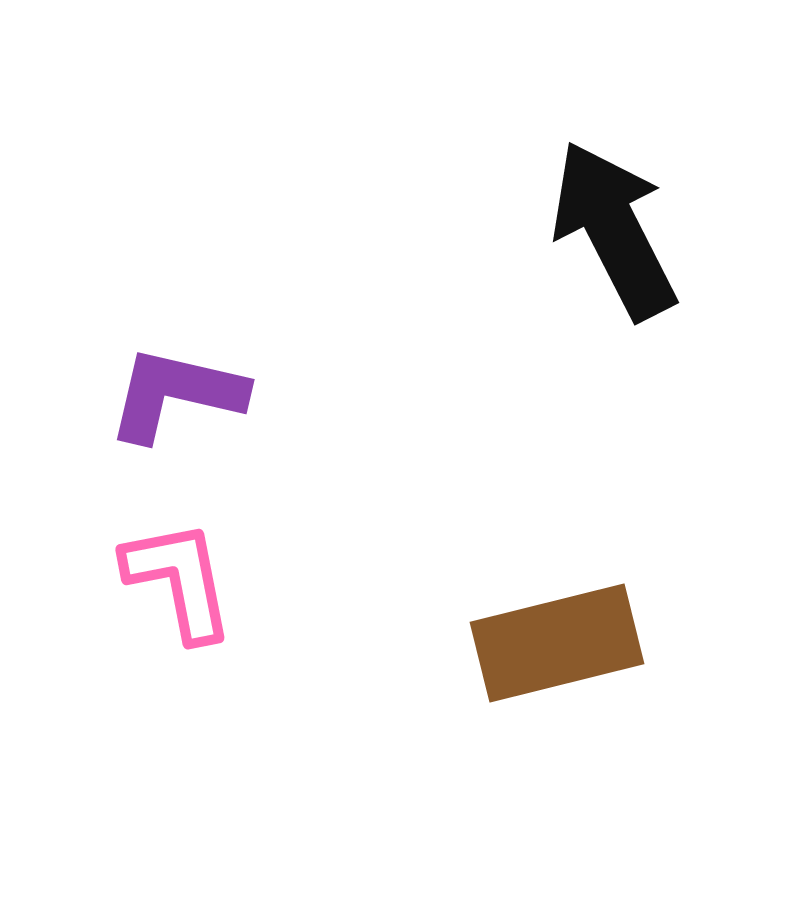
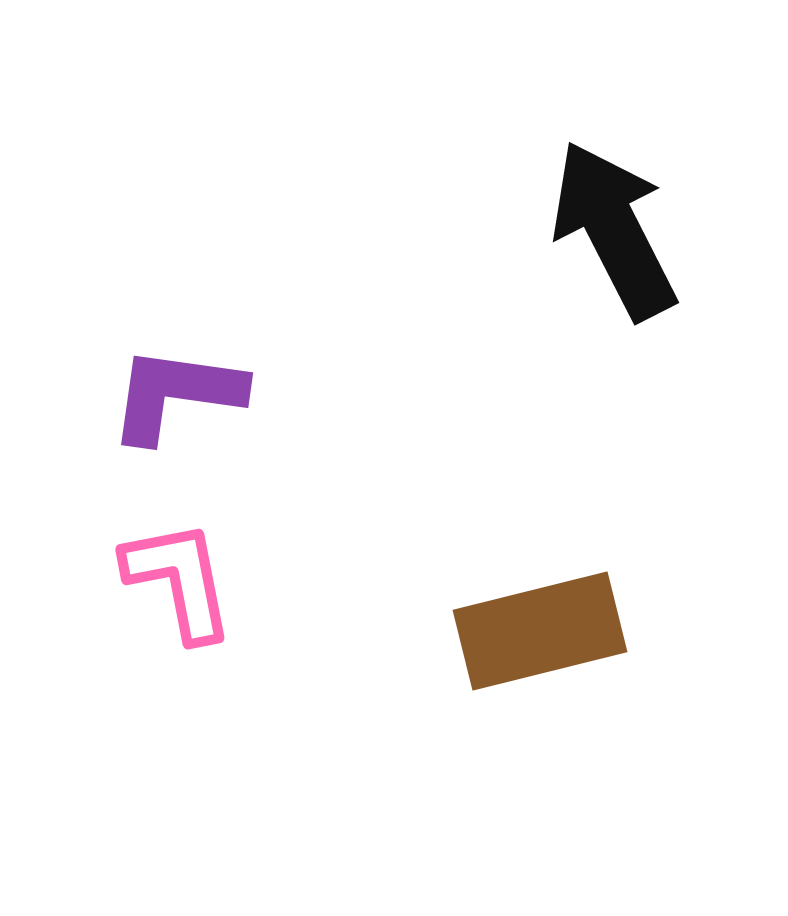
purple L-shape: rotated 5 degrees counterclockwise
brown rectangle: moved 17 px left, 12 px up
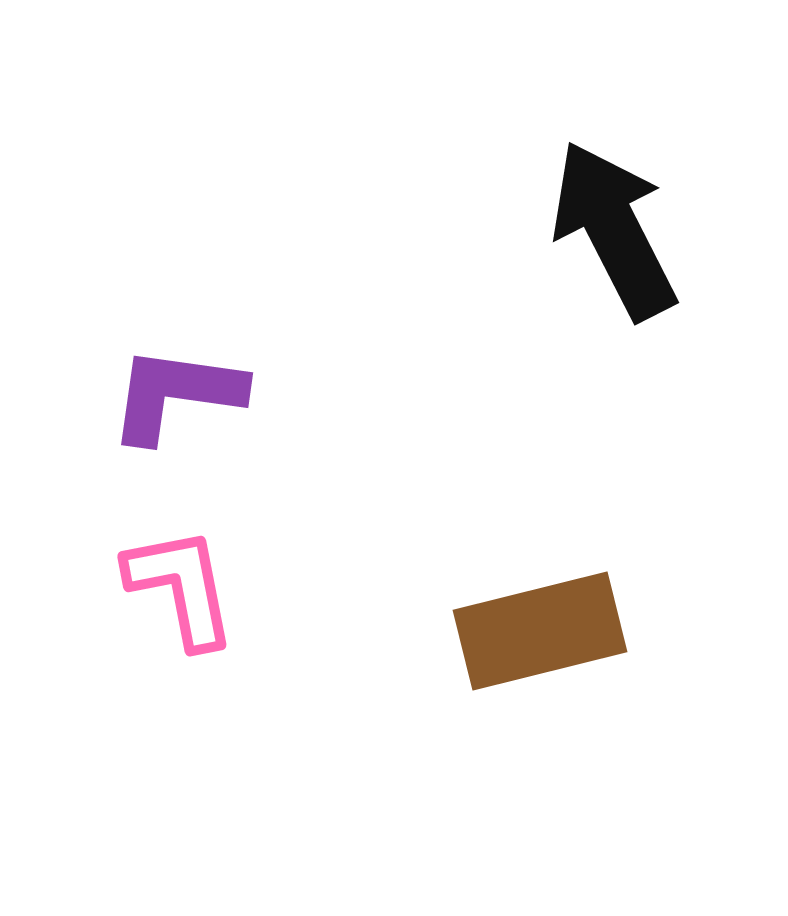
pink L-shape: moved 2 px right, 7 px down
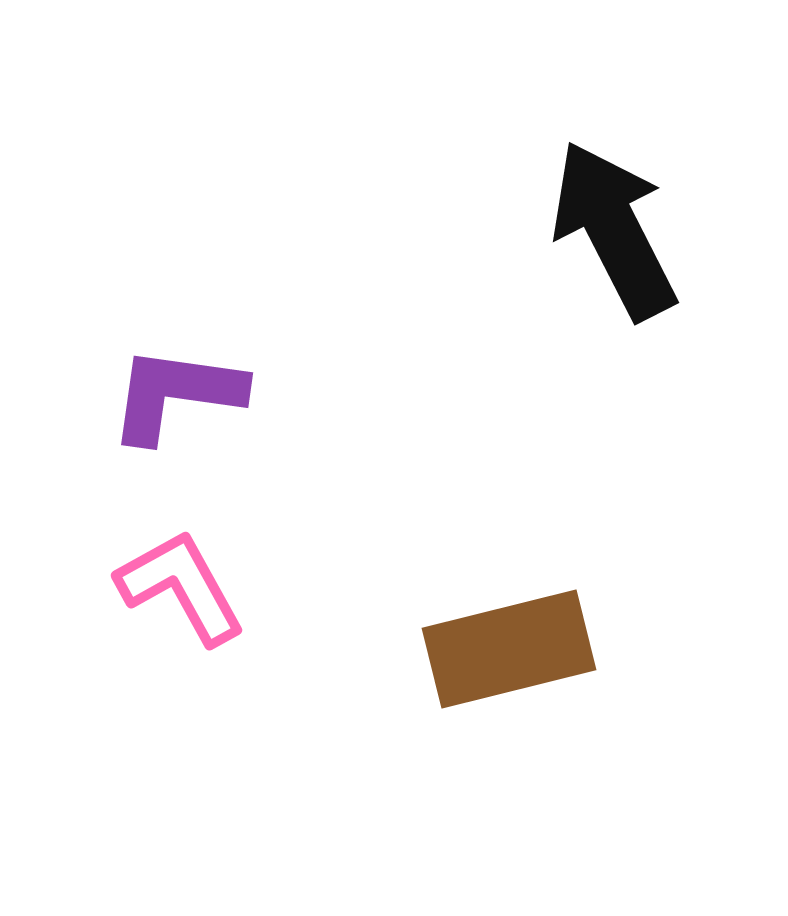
pink L-shape: rotated 18 degrees counterclockwise
brown rectangle: moved 31 px left, 18 px down
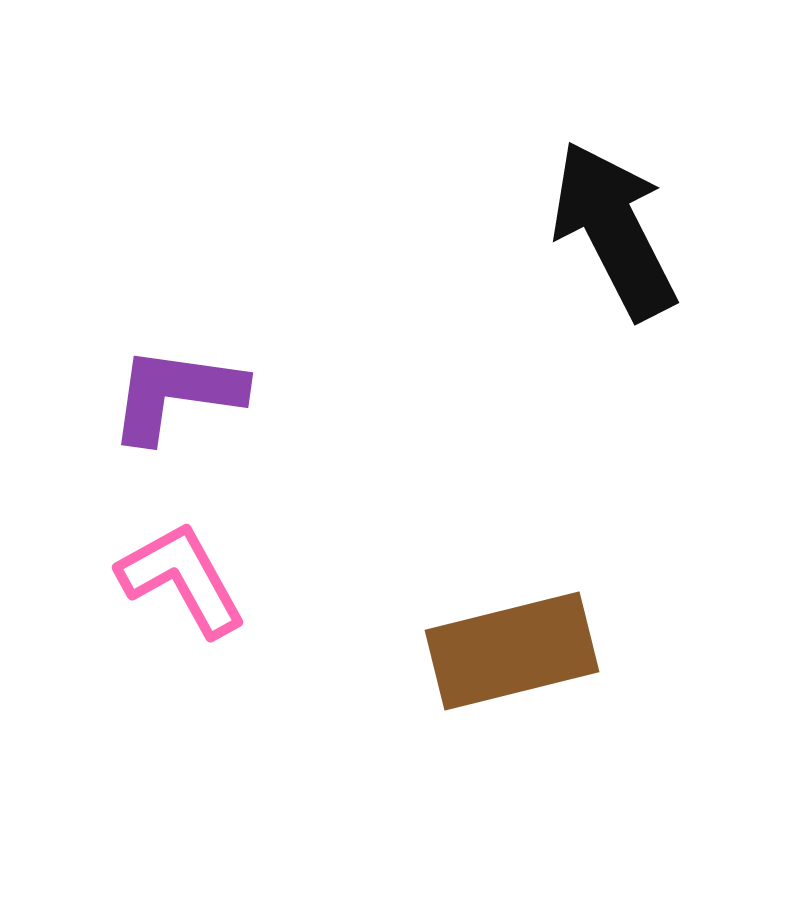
pink L-shape: moved 1 px right, 8 px up
brown rectangle: moved 3 px right, 2 px down
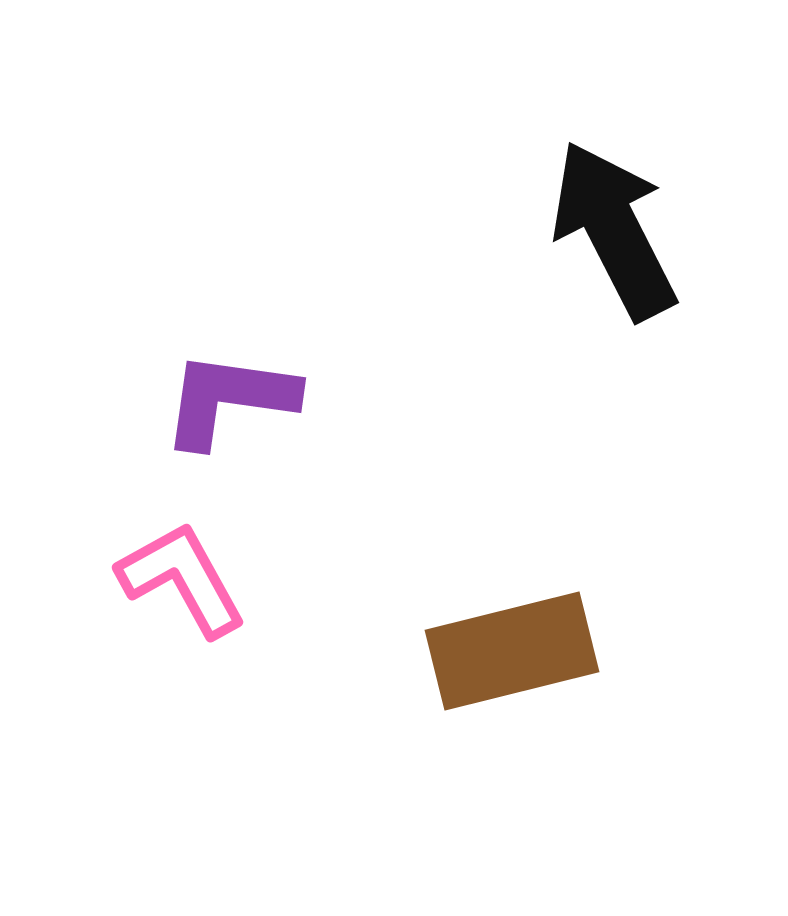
purple L-shape: moved 53 px right, 5 px down
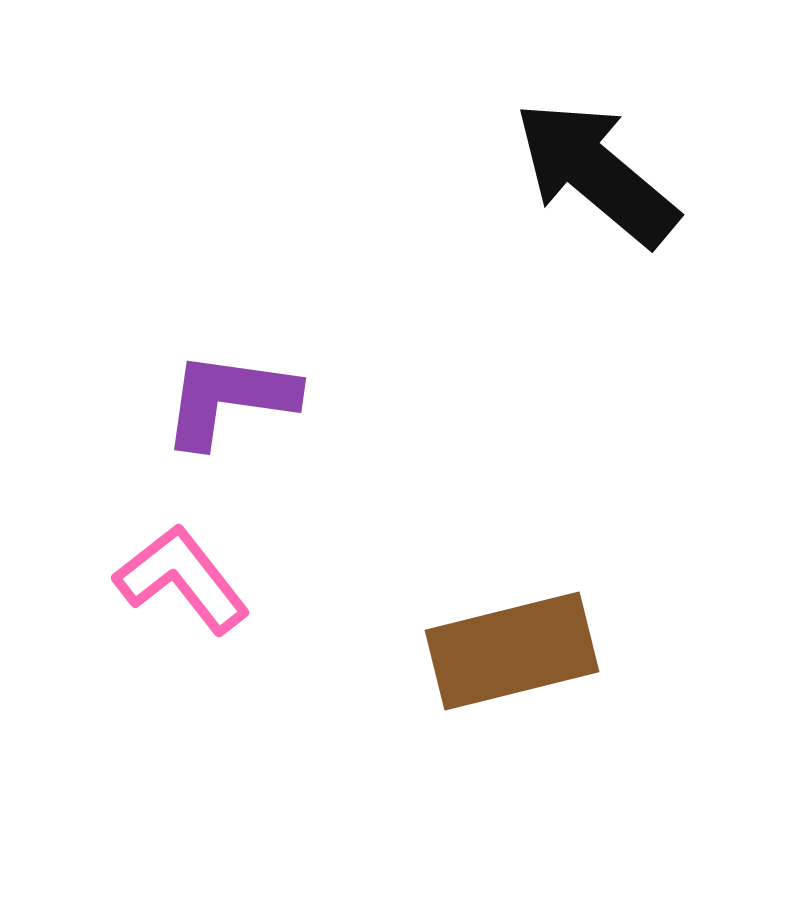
black arrow: moved 18 px left, 57 px up; rotated 23 degrees counterclockwise
pink L-shape: rotated 9 degrees counterclockwise
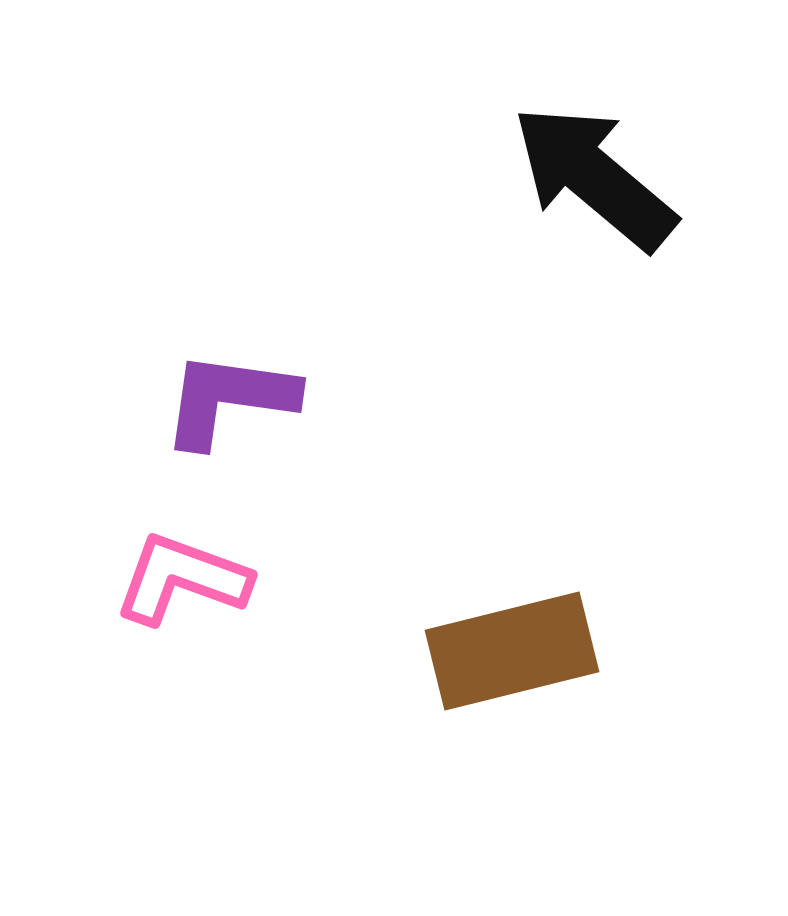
black arrow: moved 2 px left, 4 px down
pink L-shape: rotated 32 degrees counterclockwise
